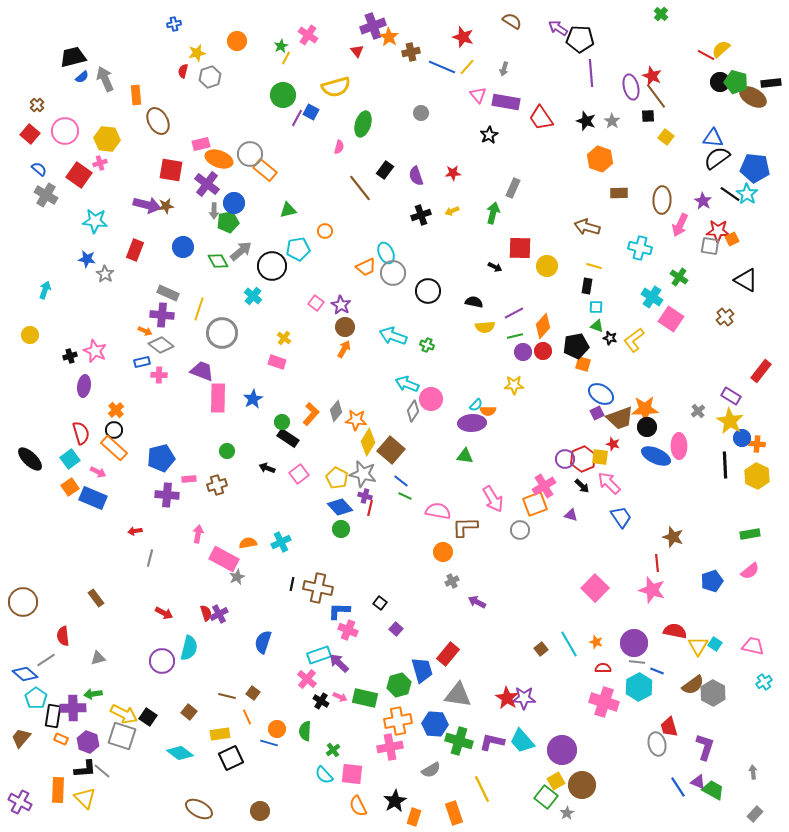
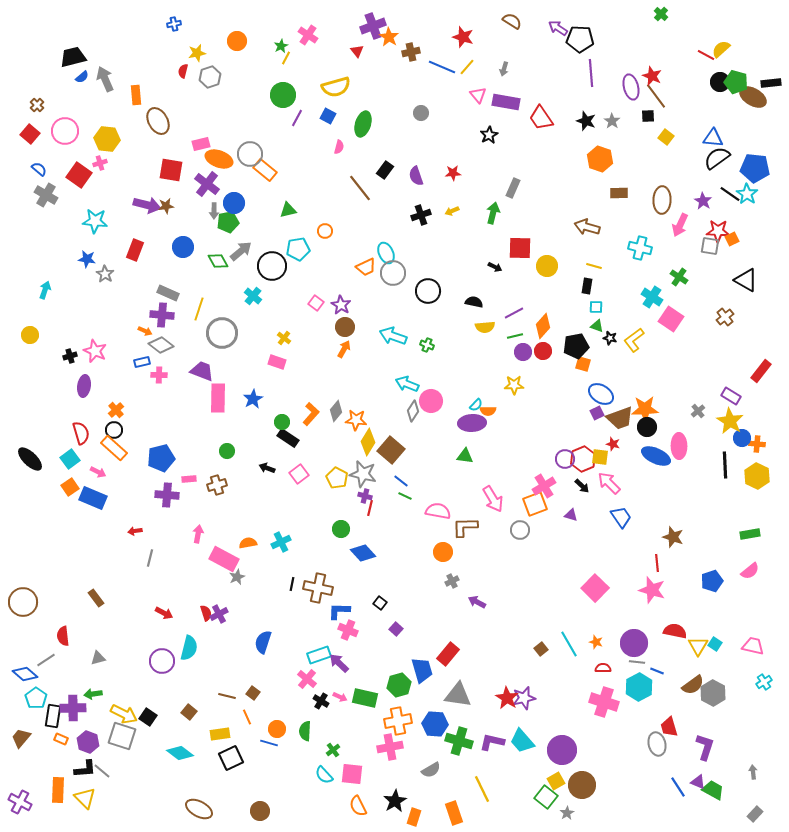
blue square at (311, 112): moved 17 px right, 4 px down
pink circle at (431, 399): moved 2 px down
blue diamond at (340, 507): moved 23 px right, 46 px down
purple star at (524, 698): rotated 15 degrees counterclockwise
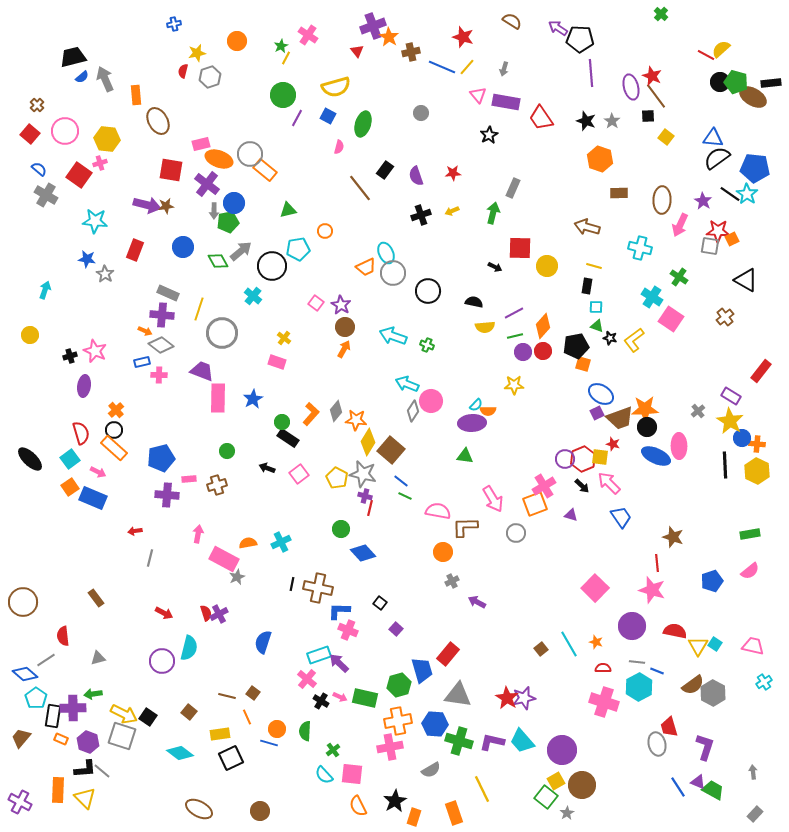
yellow hexagon at (757, 476): moved 5 px up
gray circle at (520, 530): moved 4 px left, 3 px down
purple circle at (634, 643): moved 2 px left, 17 px up
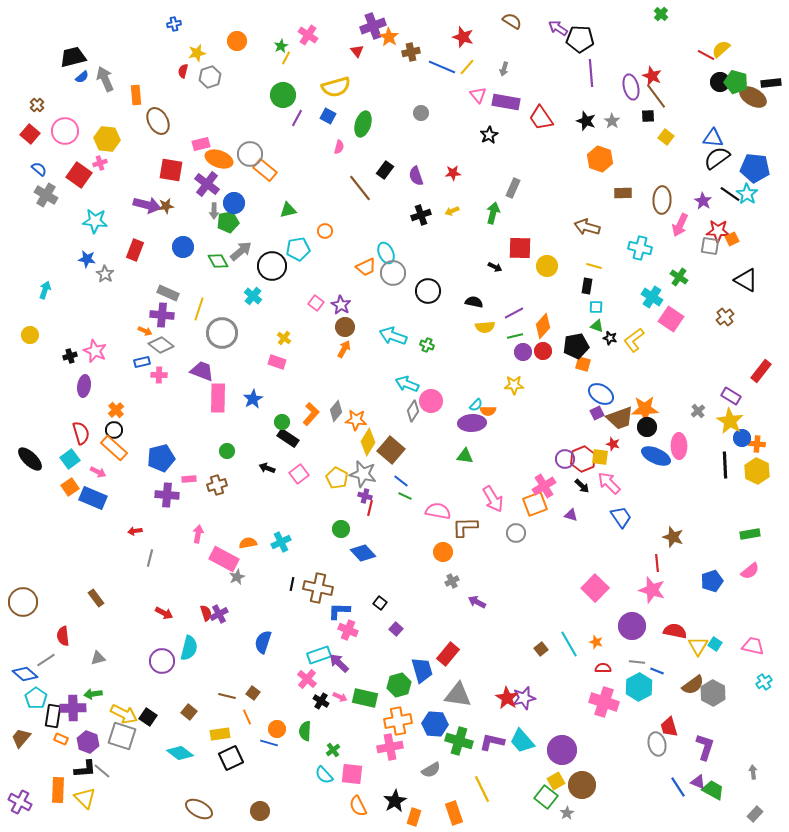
brown rectangle at (619, 193): moved 4 px right
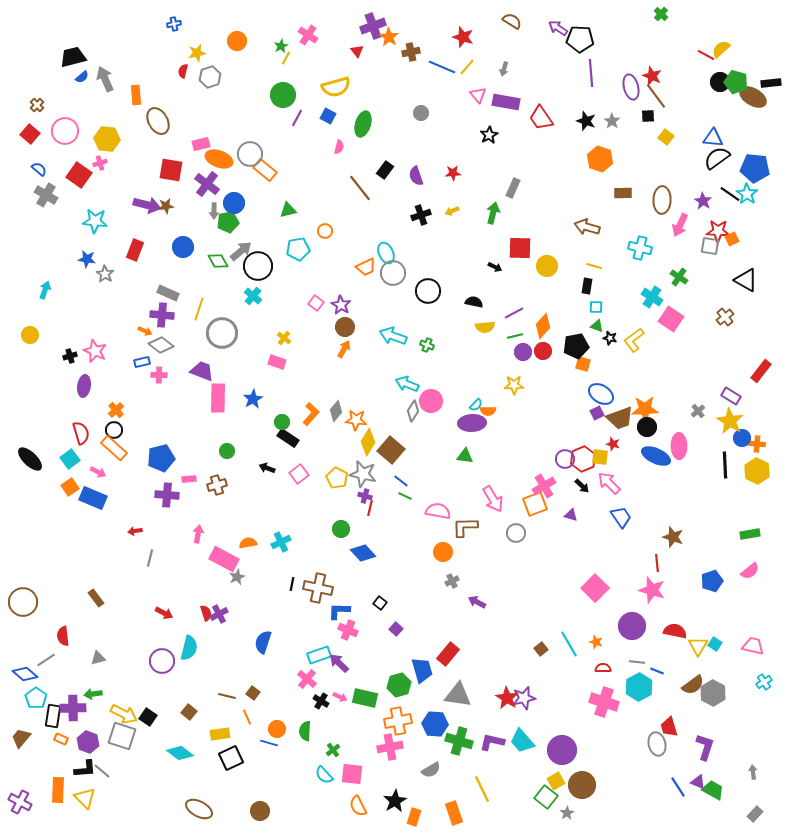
black circle at (272, 266): moved 14 px left
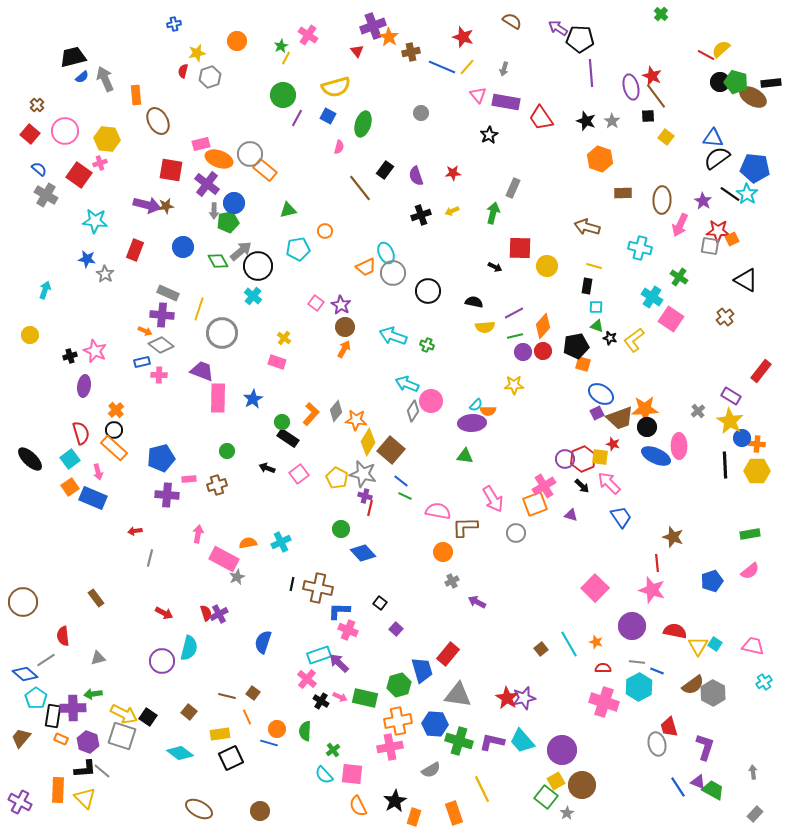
yellow hexagon at (757, 471): rotated 25 degrees counterclockwise
pink arrow at (98, 472): rotated 49 degrees clockwise
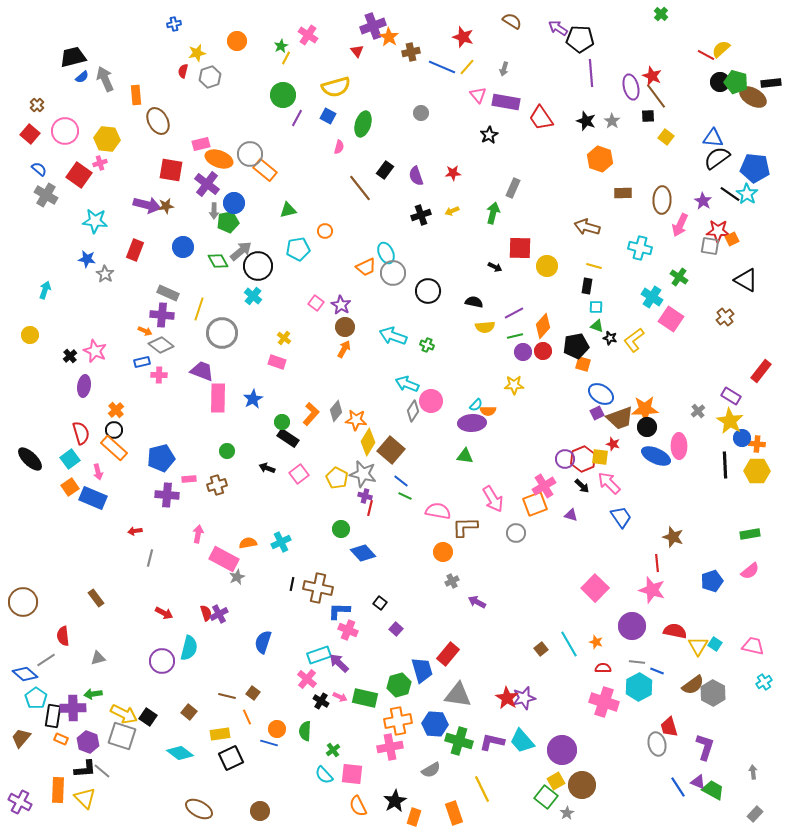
black cross at (70, 356): rotated 24 degrees counterclockwise
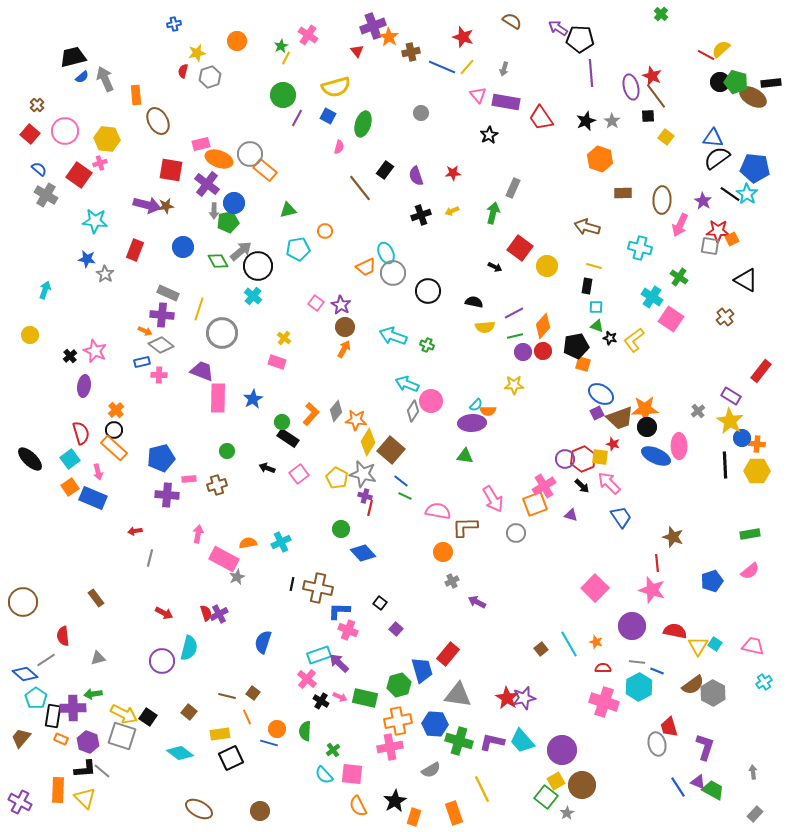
black star at (586, 121): rotated 30 degrees clockwise
red square at (520, 248): rotated 35 degrees clockwise
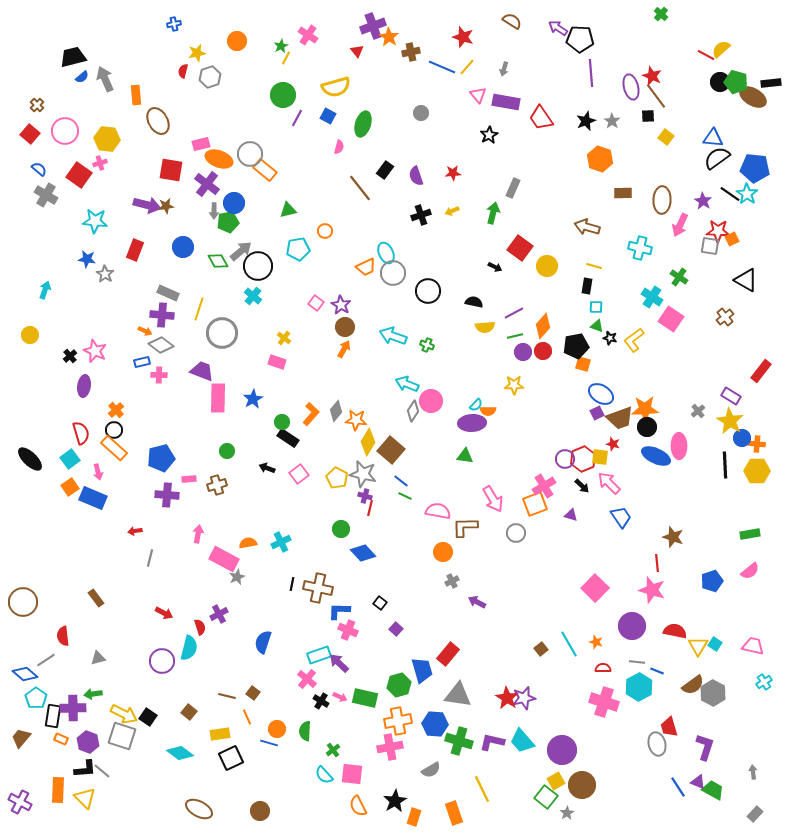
red semicircle at (206, 613): moved 6 px left, 14 px down
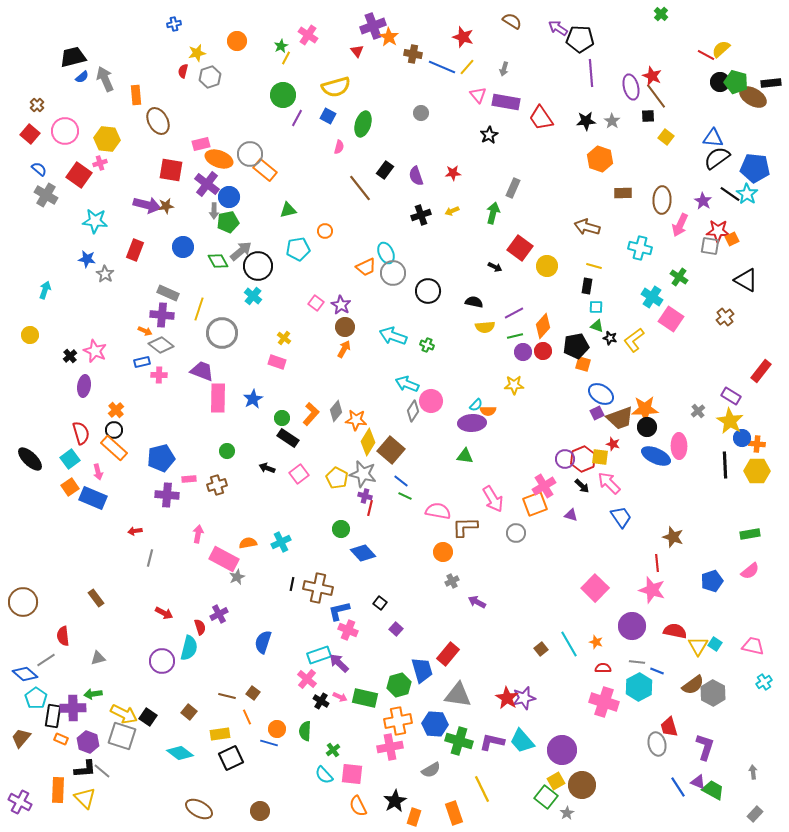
brown cross at (411, 52): moved 2 px right, 2 px down; rotated 24 degrees clockwise
black star at (586, 121): rotated 18 degrees clockwise
blue circle at (234, 203): moved 5 px left, 6 px up
green circle at (282, 422): moved 4 px up
blue L-shape at (339, 611): rotated 15 degrees counterclockwise
